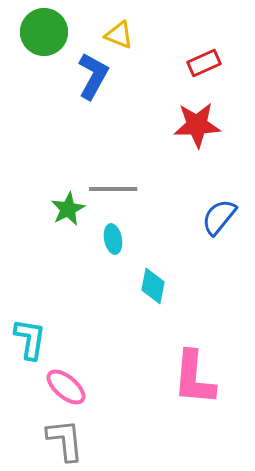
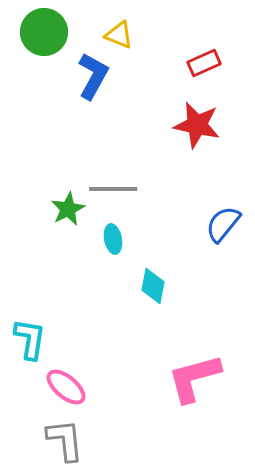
red star: rotated 15 degrees clockwise
blue semicircle: moved 4 px right, 7 px down
pink L-shape: rotated 70 degrees clockwise
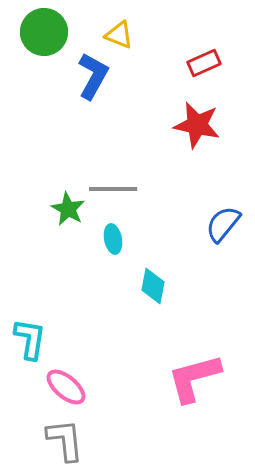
green star: rotated 16 degrees counterclockwise
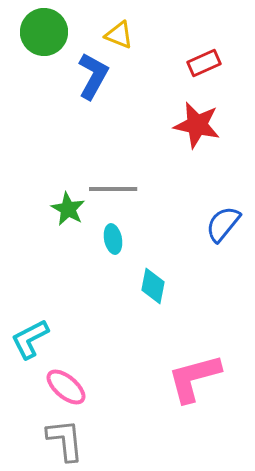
cyan L-shape: rotated 126 degrees counterclockwise
